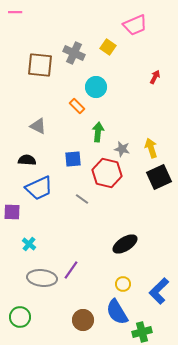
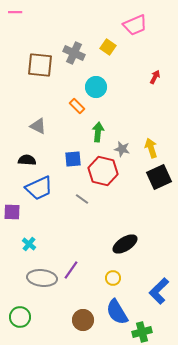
red hexagon: moved 4 px left, 2 px up
yellow circle: moved 10 px left, 6 px up
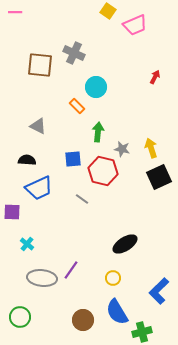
yellow square: moved 36 px up
cyan cross: moved 2 px left
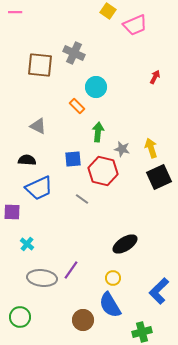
blue semicircle: moved 7 px left, 7 px up
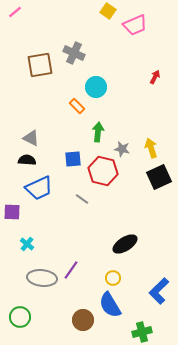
pink line: rotated 40 degrees counterclockwise
brown square: rotated 16 degrees counterclockwise
gray triangle: moved 7 px left, 12 px down
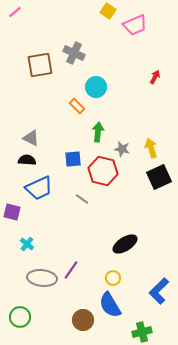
purple square: rotated 12 degrees clockwise
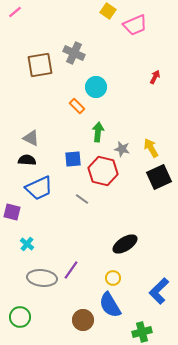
yellow arrow: rotated 12 degrees counterclockwise
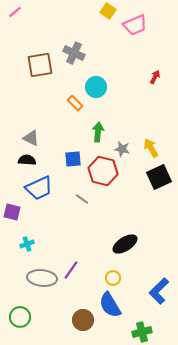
orange rectangle: moved 2 px left, 3 px up
cyan cross: rotated 32 degrees clockwise
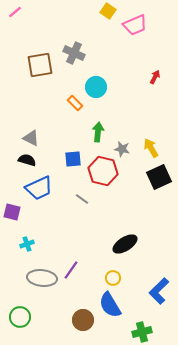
black semicircle: rotated 12 degrees clockwise
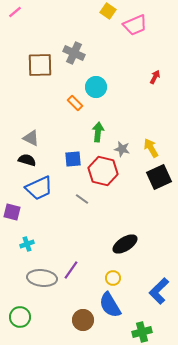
brown square: rotated 8 degrees clockwise
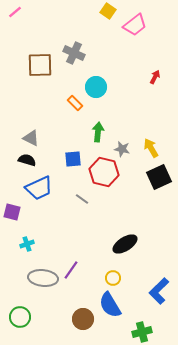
pink trapezoid: rotated 15 degrees counterclockwise
red hexagon: moved 1 px right, 1 px down
gray ellipse: moved 1 px right
brown circle: moved 1 px up
